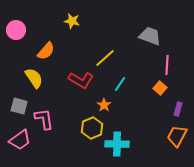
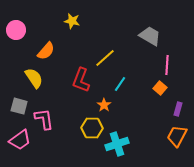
gray trapezoid: rotated 10 degrees clockwise
red L-shape: rotated 80 degrees clockwise
yellow hexagon: rotated 25 degrees clockwise
cyan cross: rotated 20 degrees counterclockwise
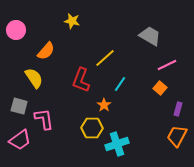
pink line: rotated 60 degrees clockwise
